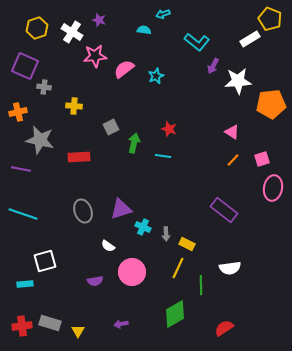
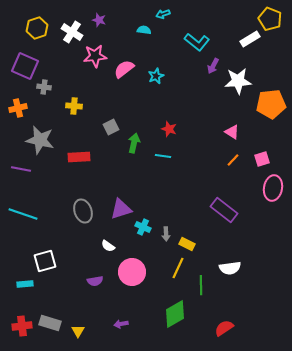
orange cross at (18, 112): moved 4 px up
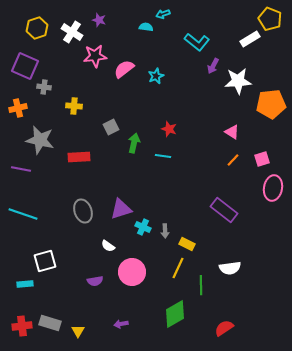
cyan semicircle at (144, 30): moved 2 px right, 3 px up
gray arrow at (166, 234): moved 1 px left, 3 px up
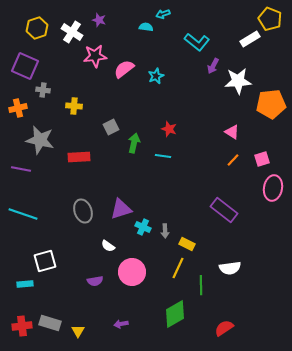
gray cross at (44, 87): moved 1 px left, 3 px down
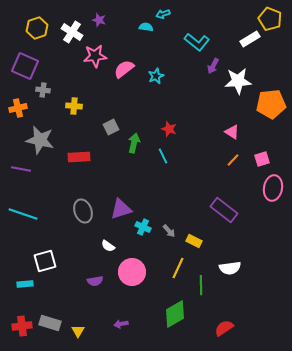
cyan line at (163, 156): rotated 56 degrees clockwise
gray arrow at (165, 231): moved 4 px right; rotated 40 degrees counterclockwise
yellow rectangle at (187, 244): moved 7 px right, 3 px up
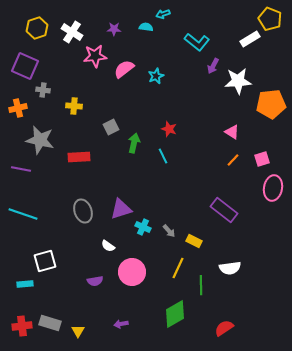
purple star at (99, 20): moved 15 px right, 9 px down; rotated 16 degrees counterclockwise
